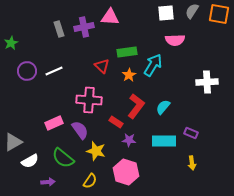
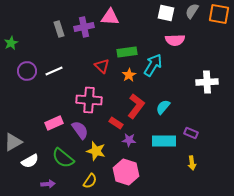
white square: rotated 18 degrees clockwise
red rectangle: moved 1 px down
purple arrow: moved 2 px down
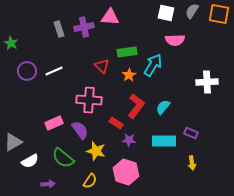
green star: rotated 16 degrees counterclockwise
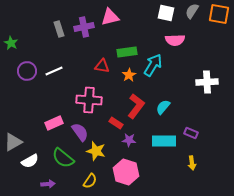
pink triangle: rotated 18 degrees counterclockwise
red triangle: rotated 35 degrees counterclockwise
purple semicircle: moved 2 px down
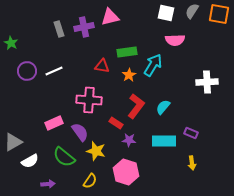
green semicircle: moved 1 px right, 1 px up
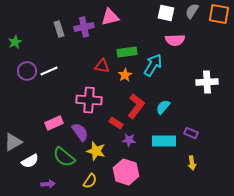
green star: moved 4 px right, 1 px up; rotated 16 degrees clockwise
white line: moved 5 px left
orange star: moved 4 px left
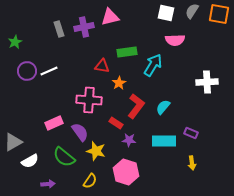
orange star: moved 6 px left, 8 px down
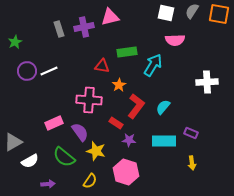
orange star: moved 2 px down
